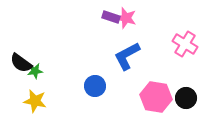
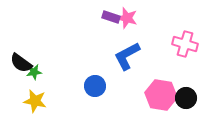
pink star: moved 1 px right
pink cross: rotated 15 degrees counterclockwise
green star: moved 1 px left, 1 px down
pink hexagon: moved 5 px right, 2 px up
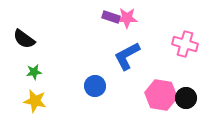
pink star: rotated 15 degrees counterclockwise
black semicircle: moved 3 px right, 24 px up
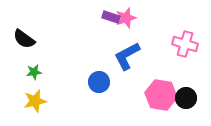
pink star: moved 1 px left; rotated 20 degrees counterclockwise
blue circle: moved 4 px right, 4 px up
yellow star: rotated 25 degrees counterclockwise
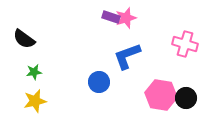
blue L-shape: rotated 8 degrees clockwise
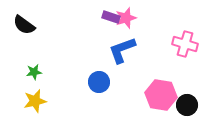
black semicircle: moved 14 px up
blue L-shape: moved 5 px left, 6 px up
black circle: moved 1 px right, 7 px down
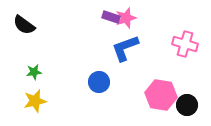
blue L-shape: moved 3 px right, 2 px up
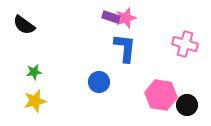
blue L-shape: rotated 116 degrees clockwise
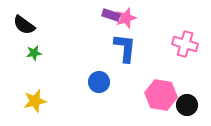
purple rectangle: moved 2 px up
green star: moved 19 px up
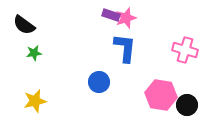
pink cross: moved 6 px down
